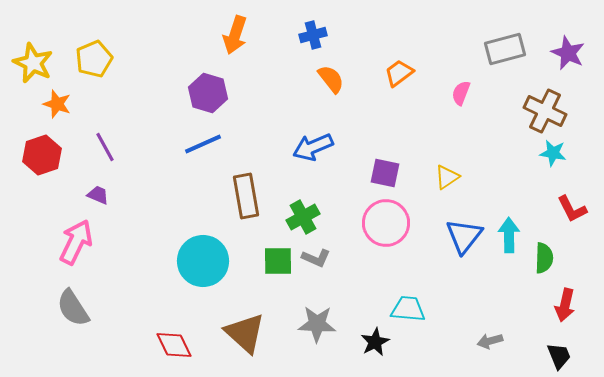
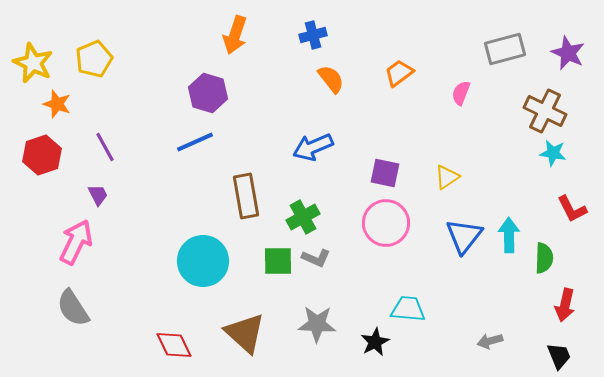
blue line: moved 8 px left, 2 px up
purple trapezoid: rotated 40 degrees clockwise
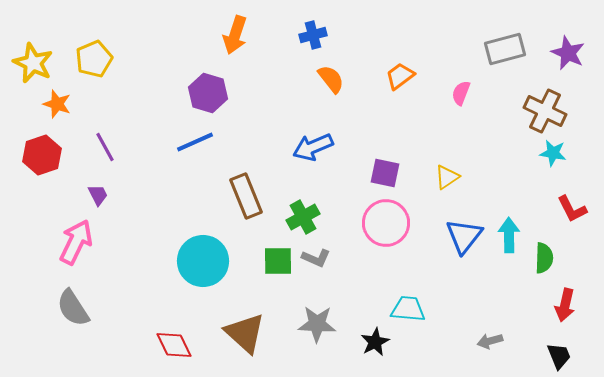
orange trapezoid: moved 1 px right, 3 px down
brown rectangle: rotated 12 degrees counterclockwise
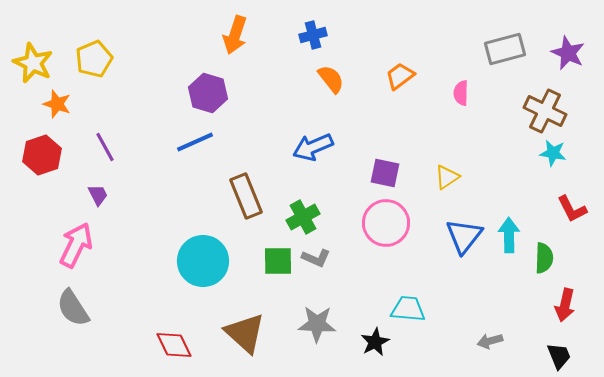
pink semicircle: rotated 20 degrees counterclockwise
pink arrow: moved 3 px down
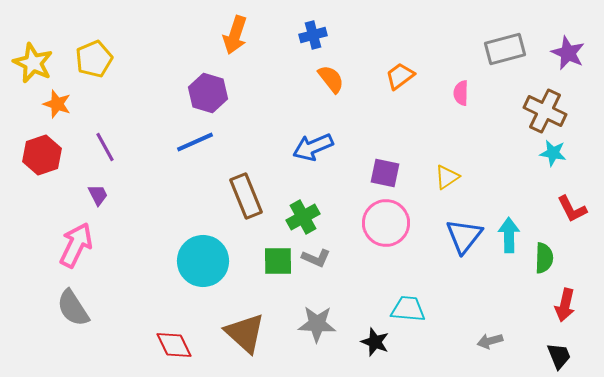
black star: rotated 24 degrees counterclockwise
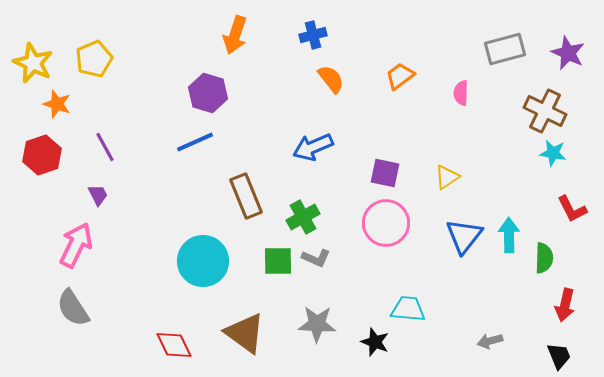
brown triangle: rotated 6 degrees counterclockwise
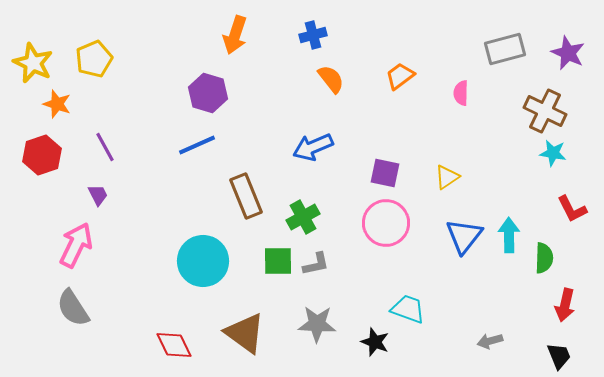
blue line: moved 2 px right, 3 px down
gray L-shape: moved 6 px down; rotated 36 degrees counterclockwise
cyan trapezoid: rotated 15 degrees clockwise
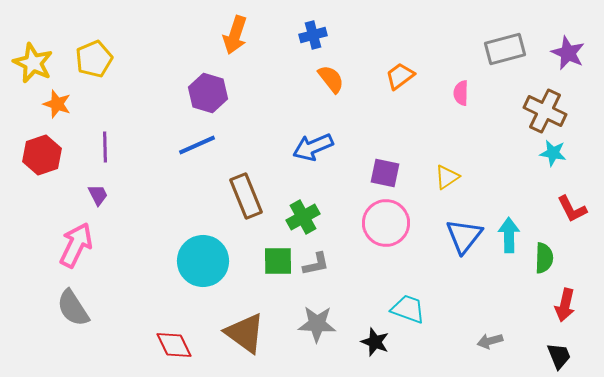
purple line: rotated 28 degrees clockwise
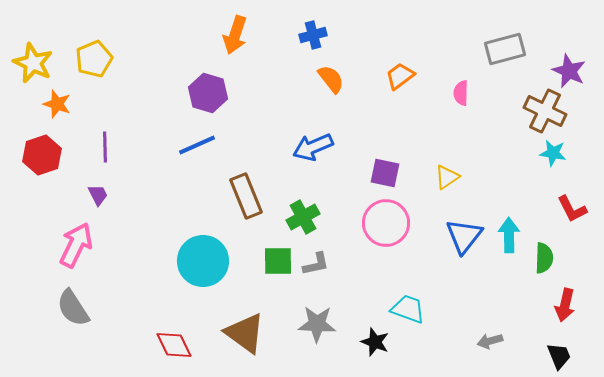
purple star: moved 1 px right, 18 px down
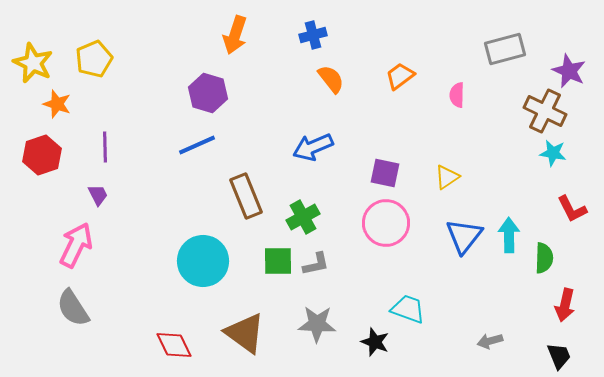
pink semicircle: moved 4 px left, 2 px down
